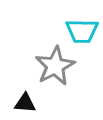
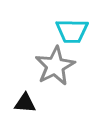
cyan trapezoid: moved 10 px left
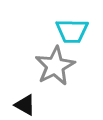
black triangle: moved 2 px down; rotated 25 degrees clockwise
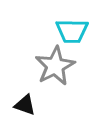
black triangle: rotated 10 degrees counterclockwise
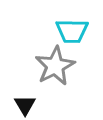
black triangle: rotated 40 degrees clockwise
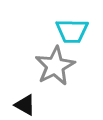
black triangle: rotated 30 degrees counterclockwise
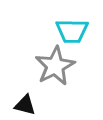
black triangle: rotated 15 degrees counterclockwise
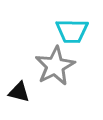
black triangle: moved 6 px left, 13 px up
